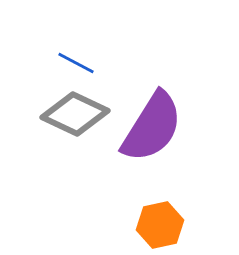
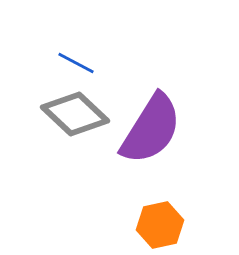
gray diamond: rotated 18 degrees clockwise
purple semicircle: moved 1 px left, 2 px down
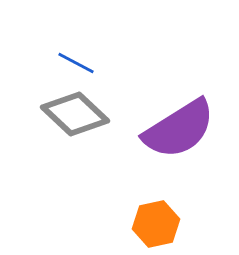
purple semicircle: moved 28 px right; rotated 26 degrees clockwise
orange hexagon: moved 4 px left, 1 px up
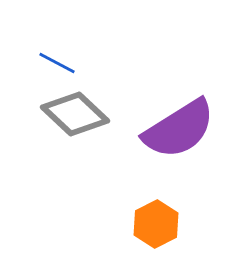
blue line: moved 19 px left
orange hexagon: rotated 15 degrees counterclockwise
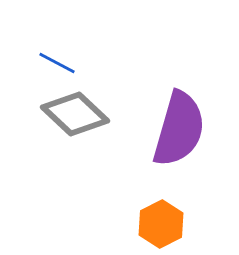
purple semicircle: rotated 42 degrees counterclockwise
orange hexagon: moved 5 px right
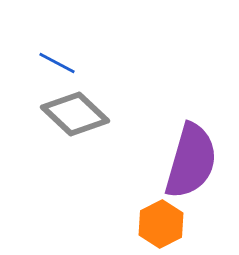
purple semicircle: moved 12 px right, 32 px down
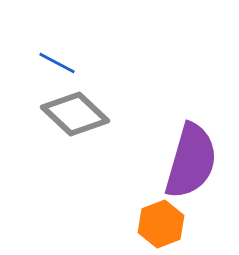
orange hexagon: rotated 6 degrees clockwise
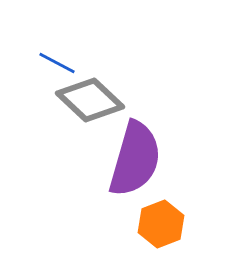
gray diamond: moved 15 px right, 14 px up
purple semicircle: moved 56 px left, 2 px up
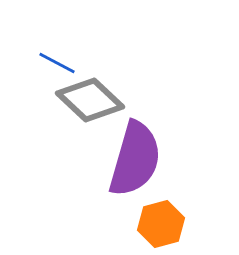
orange hexagon: rotated 6 degrees clockwise
